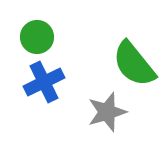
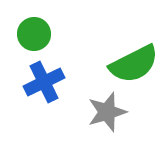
green circle: moved 3 px left, 3 px up
green semicircle: rotated 78 degrees counterclockwise
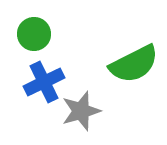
gray star: moved 26 px left, 1 px up
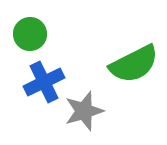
green circle: moved 4 px left
gray star: moved 3 px right
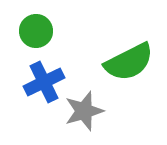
green circle: moved 6 px right, 3 px up
green semicircle: moved 5 px left, 2 px up
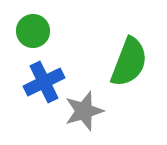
green circle: moved 3 px left
green semicircle: rotated 42 degrees counterclockwise
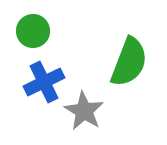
gray star: rotated 24 degrees counterclockwise
